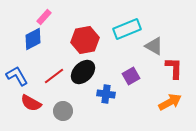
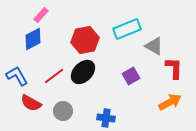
pink rectangle: moved 3 px left, 2 px up
blue cross: moved 24 px down
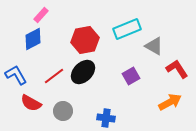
red L-shape: moved 3 px right, 1 px down; rotated 35 degrees counterclockwise
blue L-shape: moved 1 px left, 1 px up
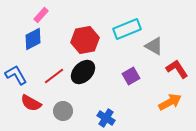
blue cross: rotated 24 degrees clockwise
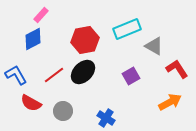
red line: moved 1 px up
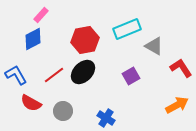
red L-shape: moved 4 px right, 1 px up
orange arrow: moved 7 px right, 3 px down
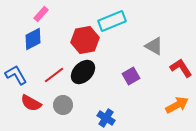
pink rectangle: moved 1 px up
cyan rectangle: moved 15 px left, 8 px up
gray circle: moved 6 px up
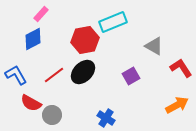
cyan rectangle: moved 1 px right, 1 px down
gray circle: moved 11 px left, 10 px down
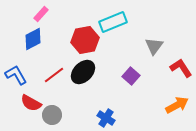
gray triangle: rotated 36 degrees clockwise
purple square: rotated 18 degrees counterclockwise
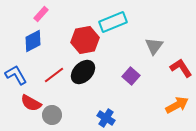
blue diamond: moved 2 px down
